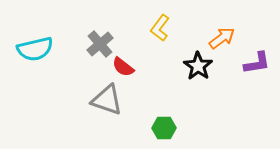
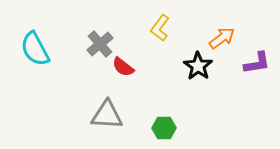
cyan semicircle: rotated 75 degrees clockwise
gray triangle: moved 15 px down; rotated 16 degrees counterclockwise
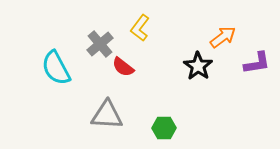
yellow L-shape: moved 20 px left
orange arrow: moved 1 px right, 1 px up
cyan semicircle: moved 21 px right, 19 px down
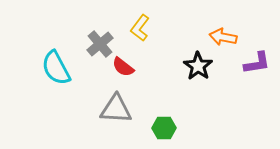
orange arrow: rotated 132 degrees counterclockwise
gray triangle: moved 9 px right, 6 px up
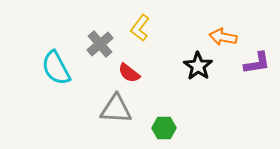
red semicircle: moved 6 px right, 6 px down
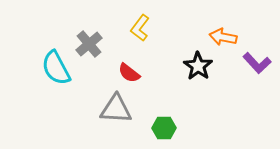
gray cross: moved 11 px left
purple L-shape: rotated 56 degrees clockwise
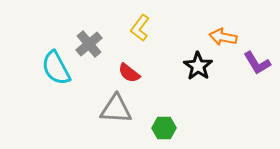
purple L-shape: rotated 12 degrees clockwise
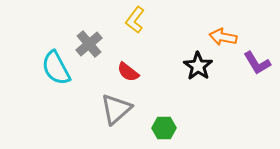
yellow L-shape: moved 5 px left, 8 px up
red semicircle: moved 1 px left, 1 px up
gray triangle: rotated 44 degrees counterclockwise
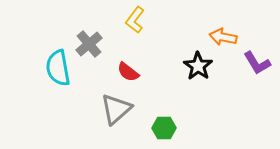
cyan semicircle: moved 2 px right; rotated 18 degrees clockwise
